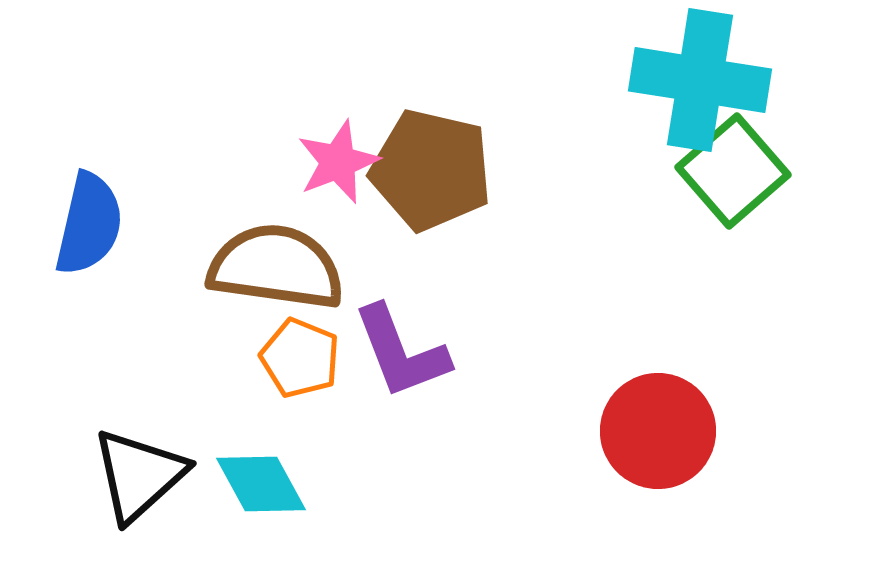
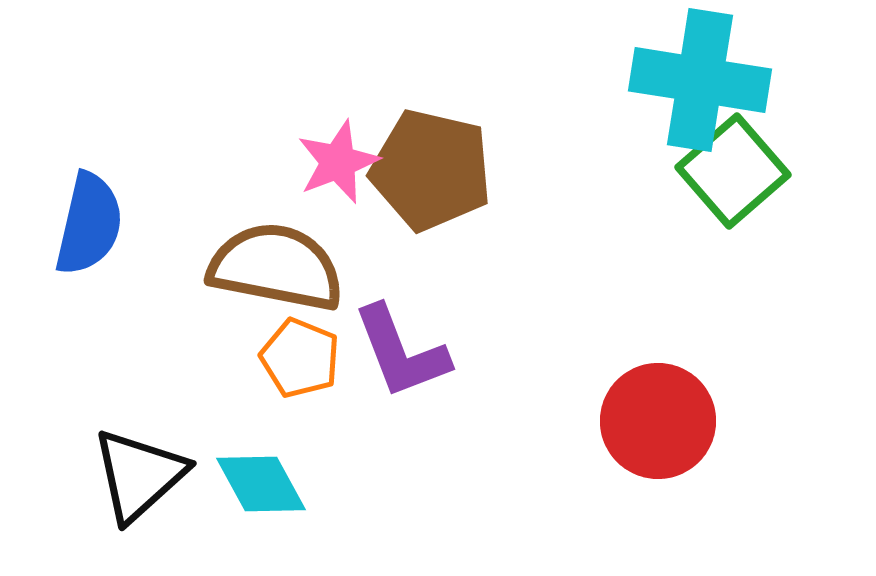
brown semicircle: rotated 3 degrees clockwise
red circle: moved 10 px up
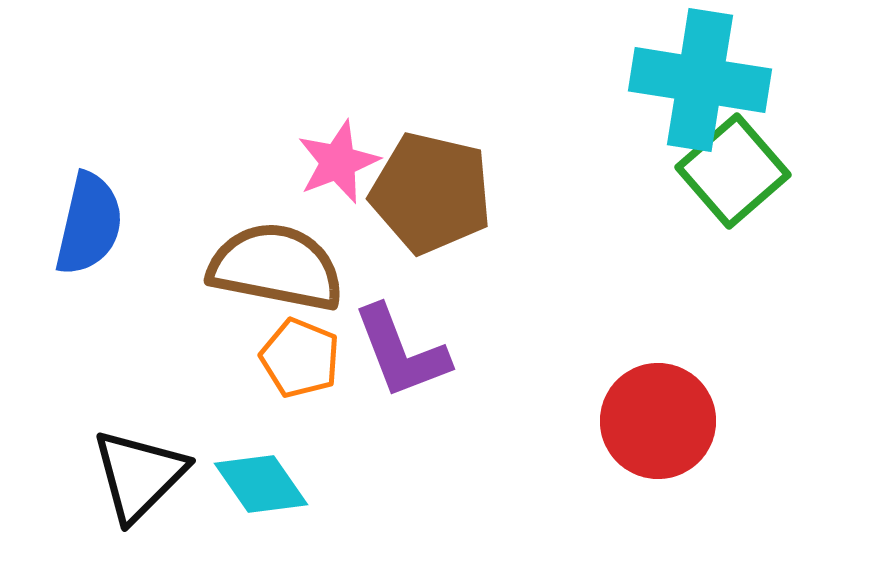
brown pentagon: moved 23 px down
black triangle: rotated 3 degrees counterclockwise
cyan diamond: rotated 6 degrees counterclockwise
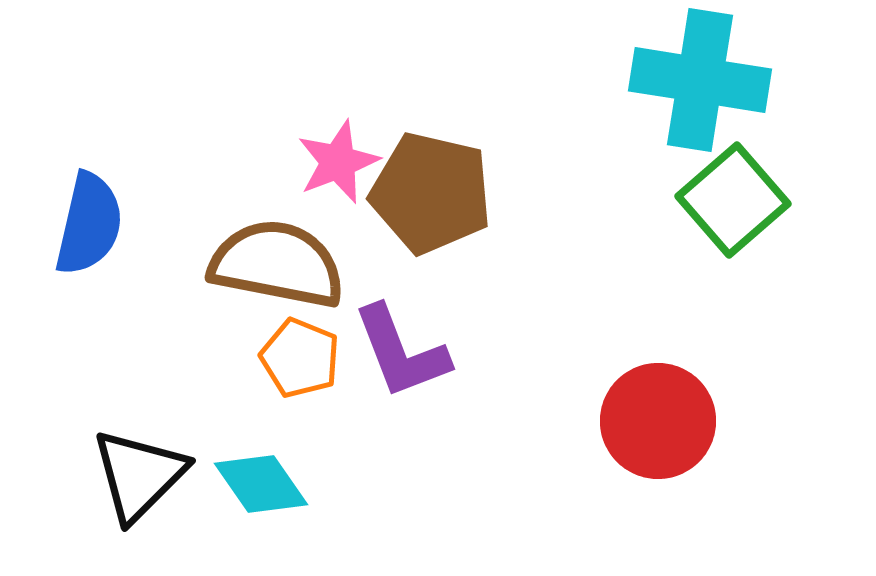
green square: moved 29 px down
brown semicircle: moved 1 px right, 3 px up
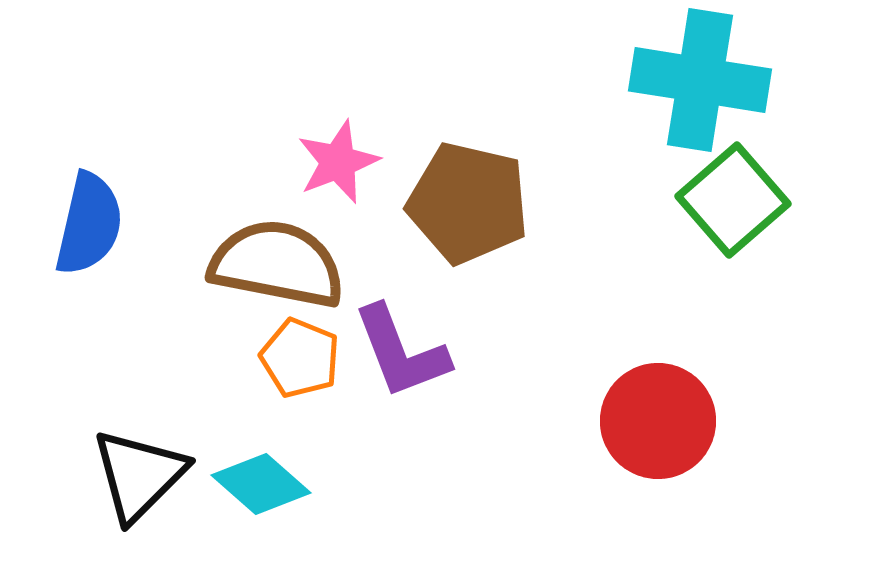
brown pentagon: moved 37 px right, 10 px down
cyan diamond: rotated 14 degrees counterclockwise
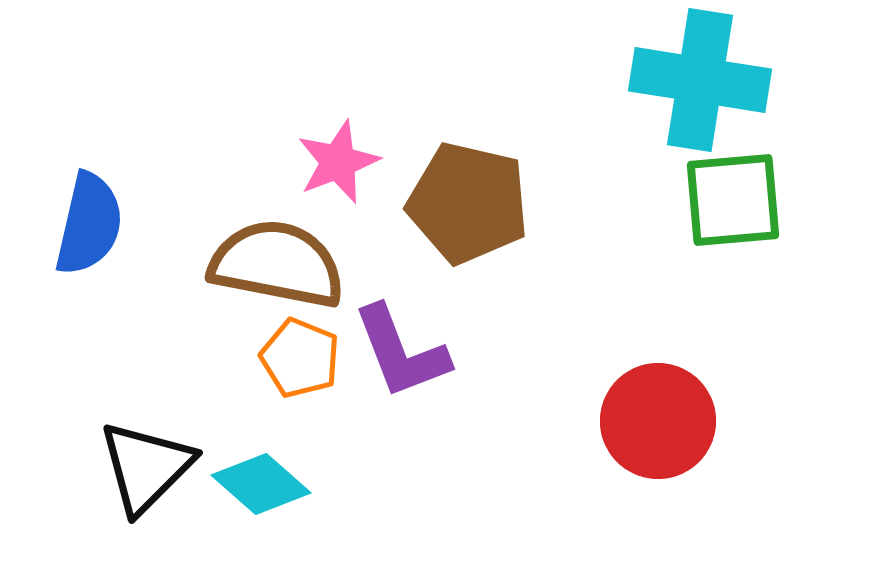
green square: rotated 36 degrees clockwise
black triangle: moved 7 px right, 8 px up
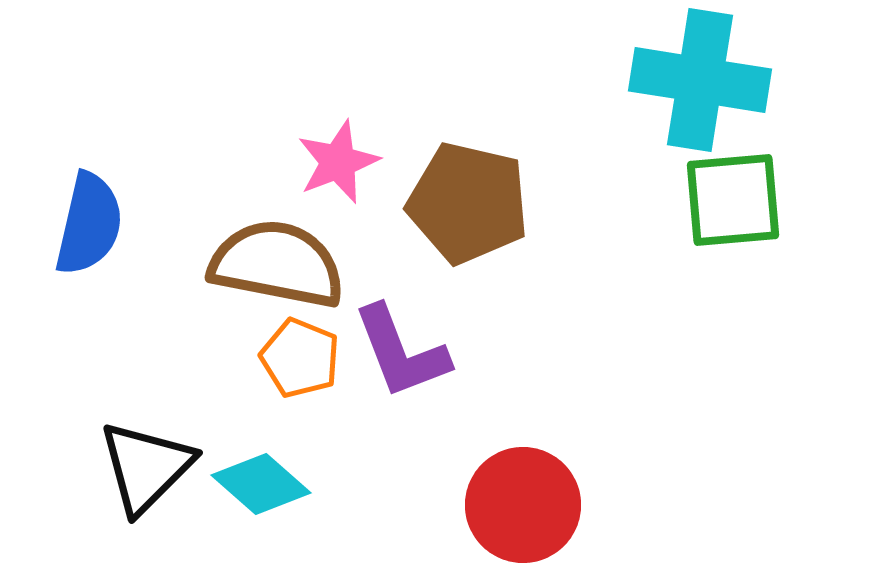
red circle: moved 135 px left, 84 px down
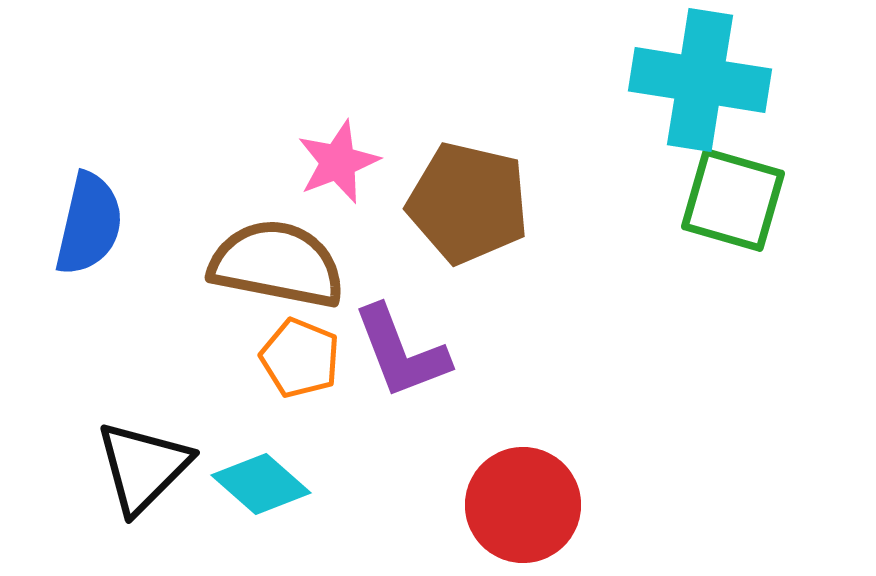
green square: rotated 21 degrees clockwise
black triangle: moved 3 px left
